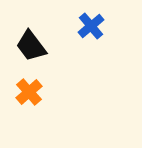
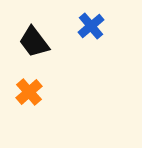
black trapezoid: moved 3 px right, 4 px up
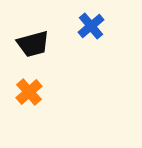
black trapezoid: moved 1 px left, 2 px down; rotated 68 degrees counterclockwise
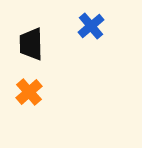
black trapezoid: moved 2 px left; rotated 104 degrees clockwise
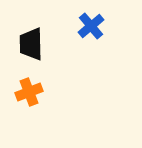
orange cross: rotated 20 degrees clockwise
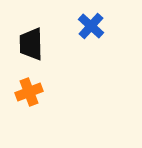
blue cross: rotated 8 degrees counterclockwise
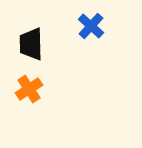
orange cross: moved 3 px up; rotated 12 degrees counterclockwise
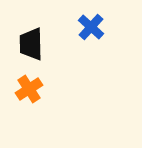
blue cross: moved 1 px down
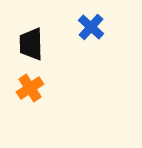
orange cross: moved 1 px right, 1 px up
